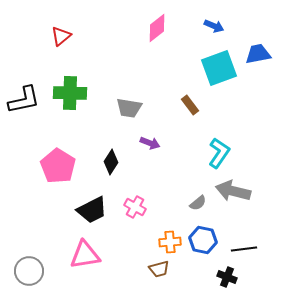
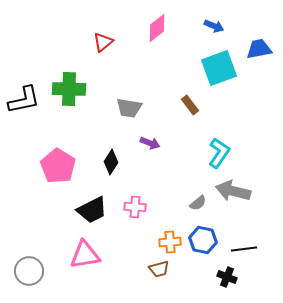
red triangle: moved 42 px right, 6 px down
blue trapezoid: moved 1 px right, 5 px up
green cross: moved 1 px left, 4 px up
pink cross: rotated 25 degrees counterclockwise
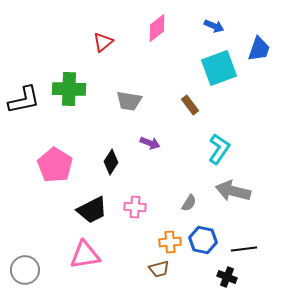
blue trapezoid: rotated 120 degrees clockwise
gray trapezoid: moved 7 px up
cyan L-shape: moved 4 px up
pink pentagon: moved 3 px left, 1 px up
gray semicircle: moved 9 px left; rotated 18 degrees counterclockwise
gray circle: moved 4 px left, 1 px up
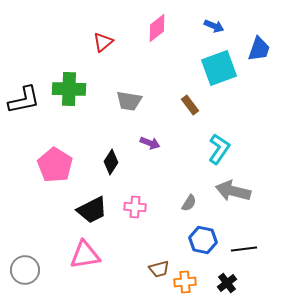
orange cross: moved 15 px right, 40 px down
black cross: moved 6 px down; rotated 30 degrees clockwise
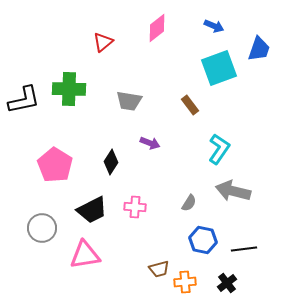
gray circle: moved 17 px right, 42 px up
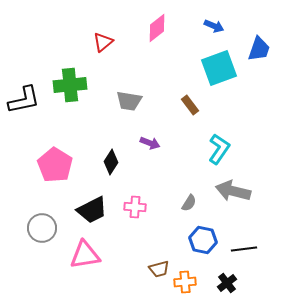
green cross: moved 1 px right, 4 px up; rotated 8 degrees counterclockwise
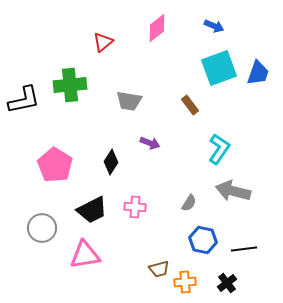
blue trapezoid: moved 1 px left, 24 px down
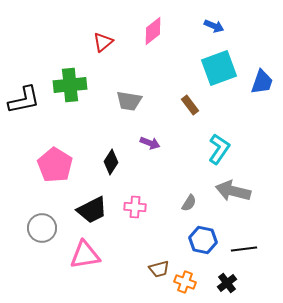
pink diamond: moved 4 px left, 3 px down
blue trapezoid: moved 4 px right, 9 px down
orange cross: rotated 25 degrees clockwise
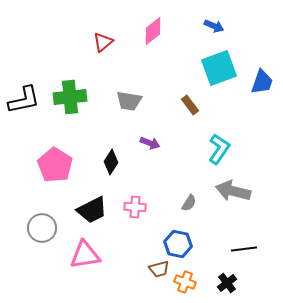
green cross: moved 12 px down
blue hexagon: moved 25 px left, 4 px down
